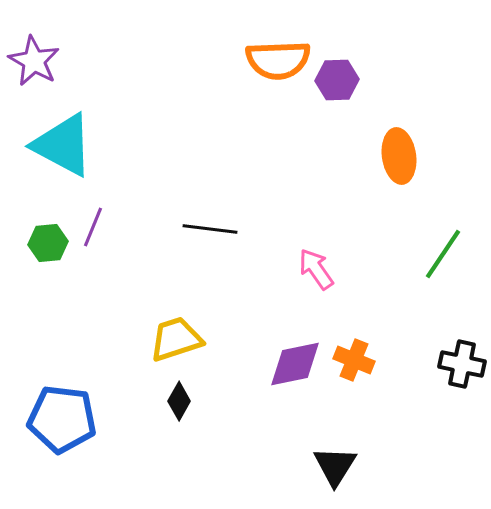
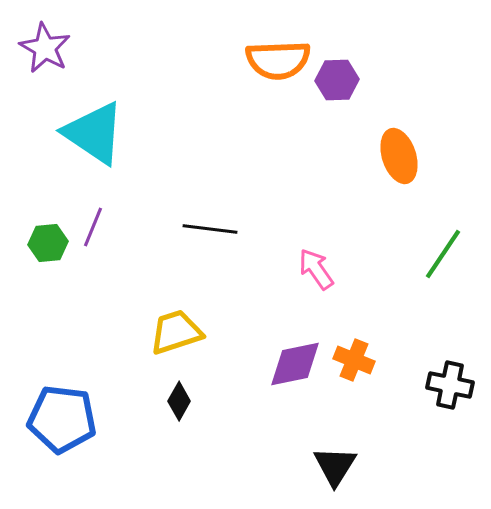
purple star: moved 11 px right, 13 px up
cyan triangle: moved 31 px right, 12 px up; rotated 6 degrees clockwise
orange ellipse: rotated 10 degrees counterclockwise
yellow trapezoid: moved 7 px up
black cross: moved 12 px left, 21 px down
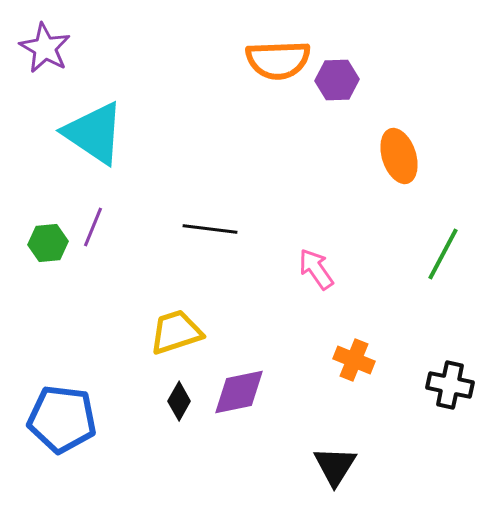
green line: rotated 6 degrees counterclockwise
purple diamond: moved 56 px left, 28 px down
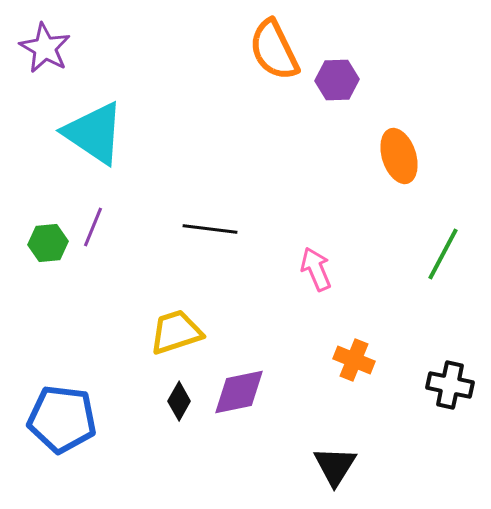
orange semicircle: moved 4 px left, 10 px up; rotated 66 degrees clockwise
pink arrow: rotated 12 degrees clockwise
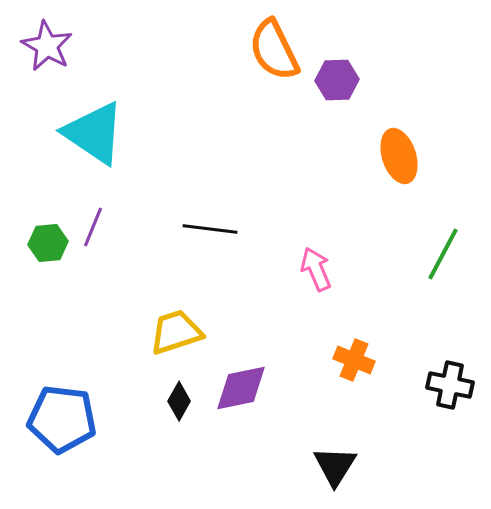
purple star: moved 2 px right, 2 px up
purple diamond: moved 2 px right, 4 px up
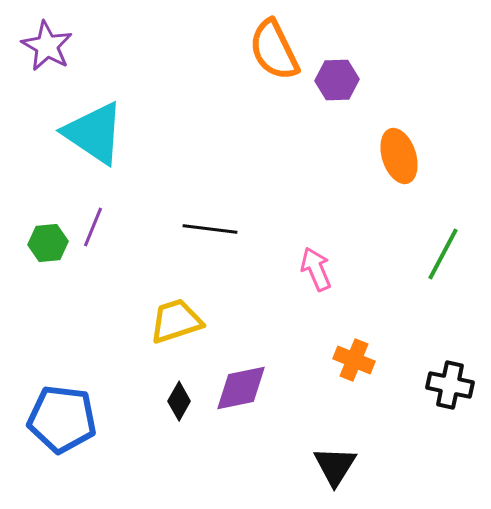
yellow trapezoid: moved 11 px up
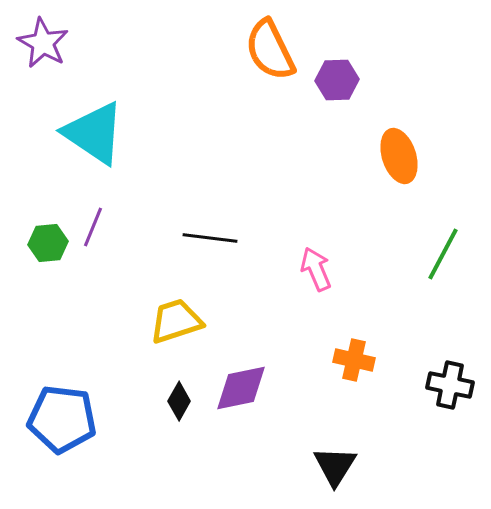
purple star: moved 4 px left, 3 px up
orange semicircle: moved 4 px left
black line: moved 9 px down
orange cross: rotated 9 degrees counterclockwise
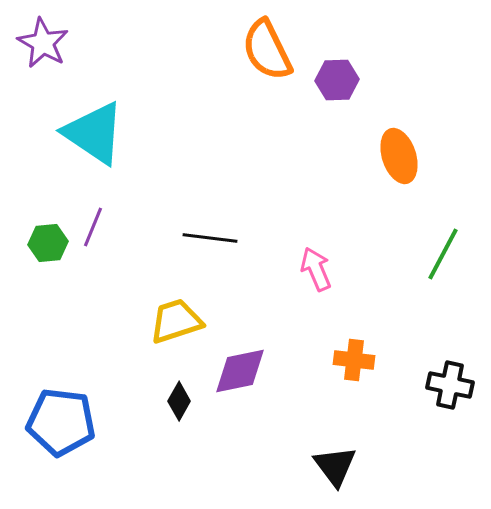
orange semicircle: moved 3 px left
orange cross: rotated 6 degrees counterclockwise
purple diamond: moved 1 px left, 17 px up
blue pentagon: moved 1 px left, 3 px down
black triangle: rotated 9 degrees counterclockwise
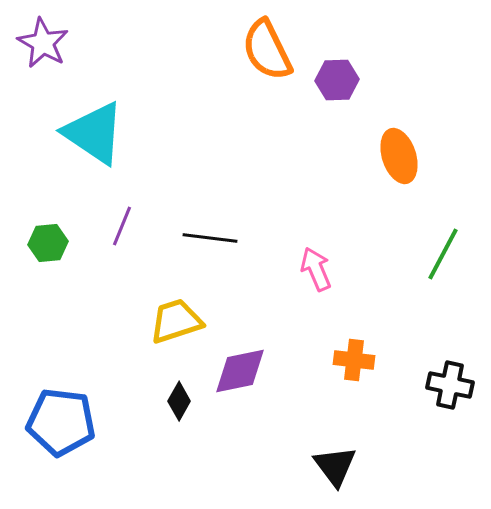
purple line: moved 29 px right, 1 px up
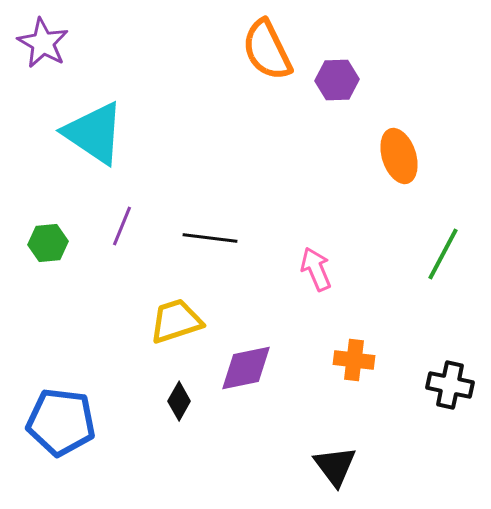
purple diamond: moved 6 px right, 3 px up
